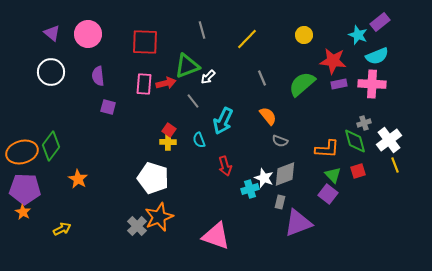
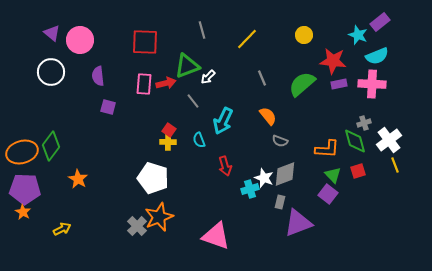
pink circle at (88, 34): moved 8 px left, 6 px down
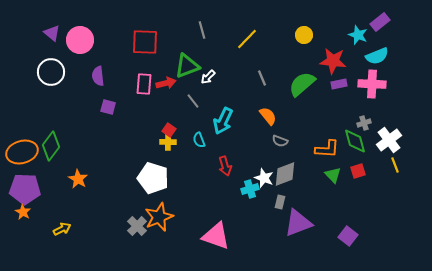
purple square at (328, 194): moved 20 px right, 42 px down
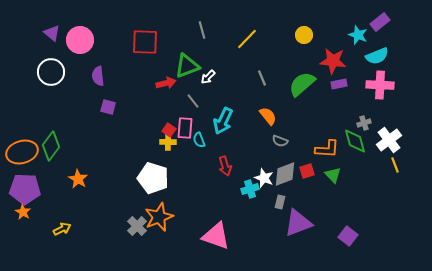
pink rectangle at (144, 84): moved 41 px right, 44 px down
pink cross at (372, 84): moved 8 px right, 1 px down
red square at (358, 171): moved 51 px left
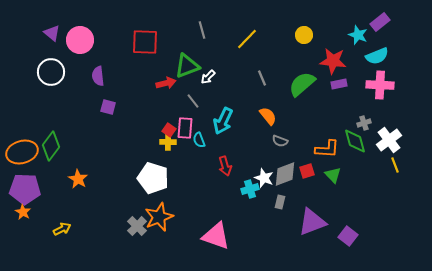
purple triangle at (298, 223): moved 14 px right, 1 px up
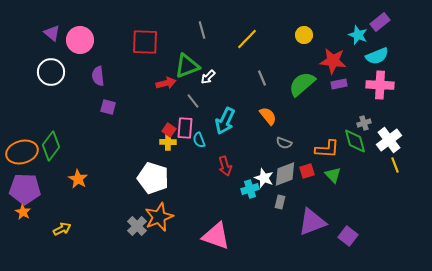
cyan arrow at (223, 121): moved 2 px right
gray semicircle at (280, 141): moved 4 px right, 2 px down
